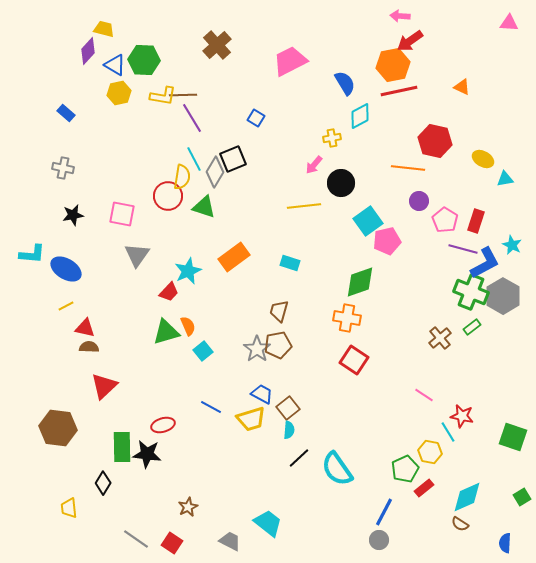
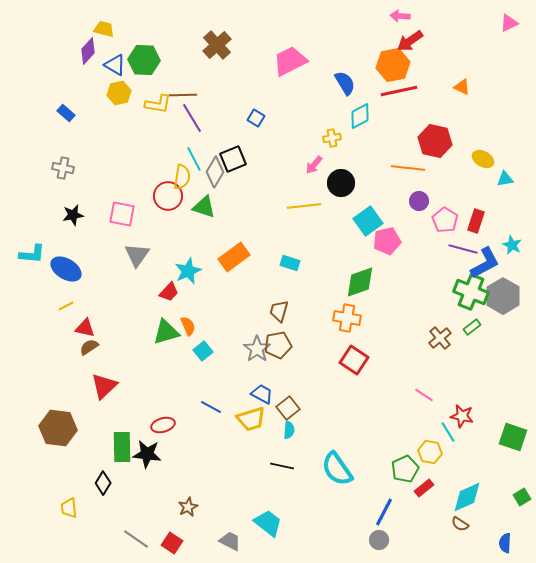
pink triangle at (509, 23): rotated 30 degrees counterclockwise
yellow L-shape at (163, 96): moved 5 px left, 8 px down
brown semicircle at (89, 347): rotated 36 degrees counterclockwise
black line at (299, 458): moved 17 px left, 8 px down; rotated 55 degrees clockwise
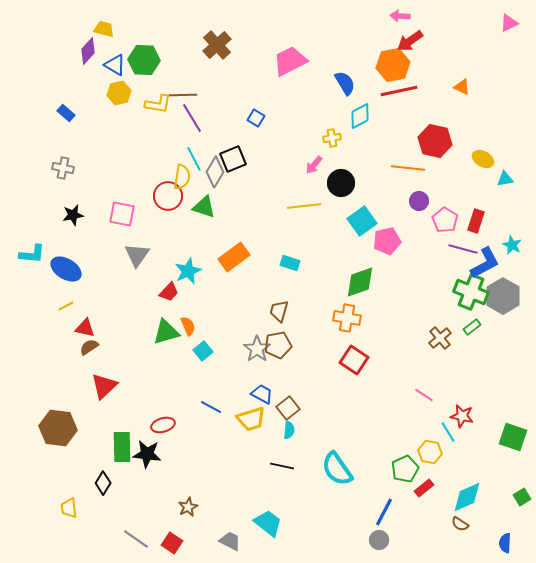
cyan square at (368, 221): moved 6 px left
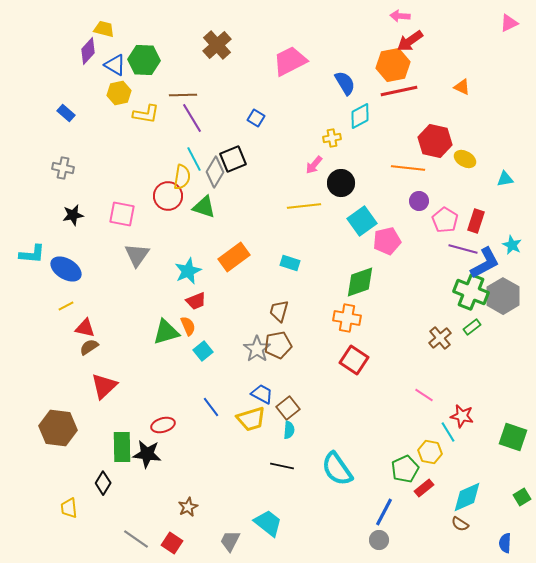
yellow L-shape at (158, 104): moved 12 px left, 10 px down
yellow ellipse at (483, 159): moved 18 px left
red trapezoid at (169, 292): moved 27 px right, 9 px down; rotated 25 degrees clockwise
blue line at (211, 407): rotated 25 degrees clockwise
gray trapezoid at (230, 541): rotated 90 degrees counterclockwise
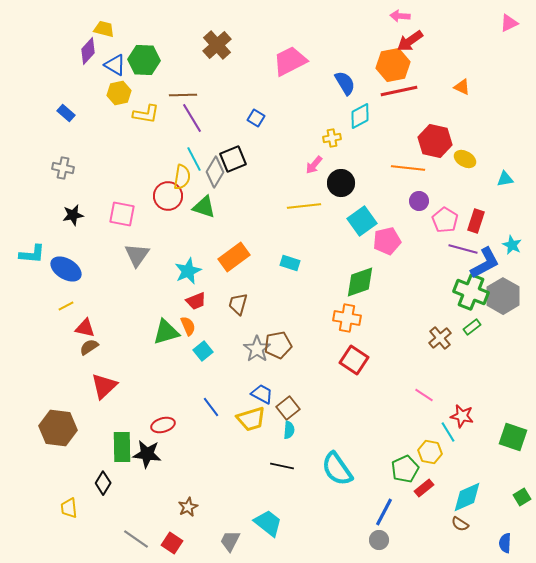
brown trapezoid at (279, 311): moved 41 px left, 7 px up
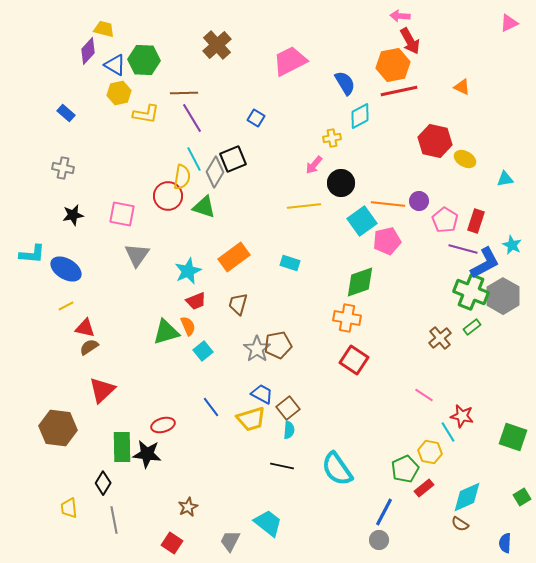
red arrow at (410, 41): rotated 84 degrees counterclockwise
brown line at (183, 95): moved 1 px right, 2 px up
orange line at (408, 168): moved 20 px left, 36 px down
red triangle at (104, 386): moved 2 px left, 4 px down
gray line at (136, 539): moved 22 px left, 19 px up; rotated 44 degrees clockwise
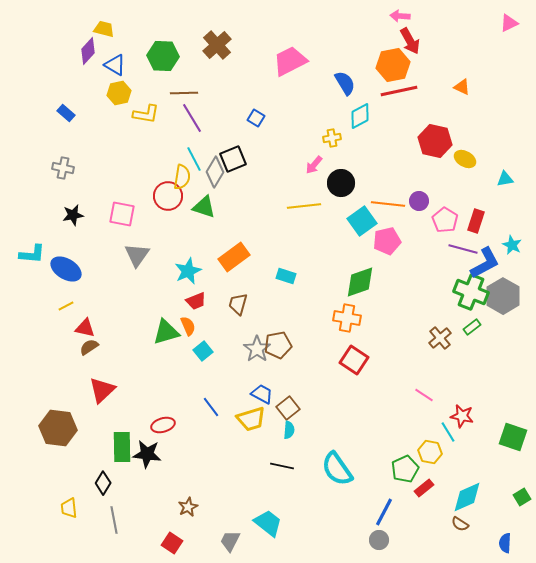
green hexagon at (144, 60): moved 19 px right, 4 px up
cyan rectangle at (290, 263): moved 4 px left, 13 px down
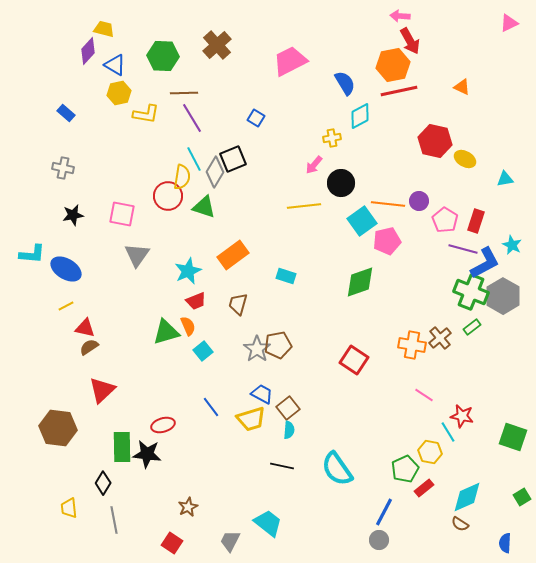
orange rectangle at (234, 257): moved 1 px left, 2 px up
orange cross at (347, 318): moved 65 px right, 27 px down
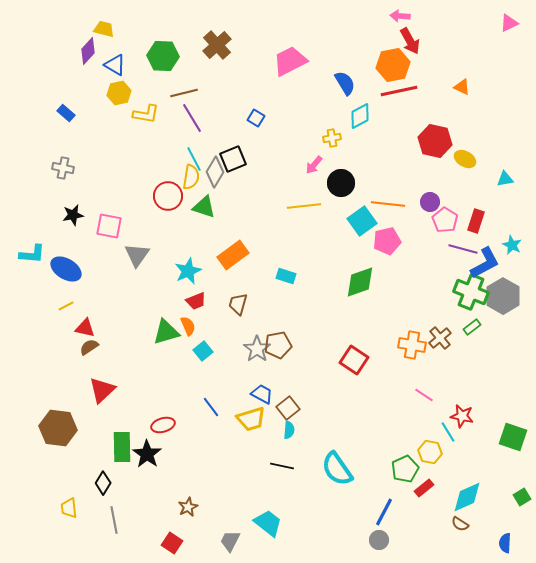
brown line at (184, 93): rotated 12 degrees counterclockwise
yellow semicircle at (182, 177): moved 9 px right
purple circle at (419, 201): moved 11 px right, 1 px down
pink square at (122, 214): moved 13 px left, 12 px down
black star at (147, 454): rotated 28 degrees clockwise
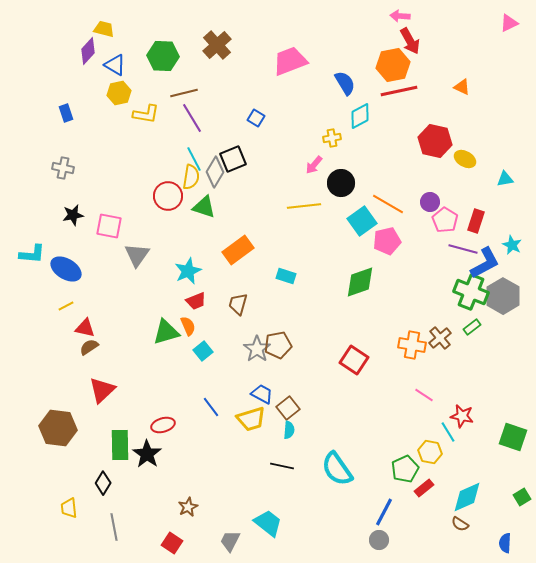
pink trapezoid at (290, 61): rotated 6 degrees clockwise
blue rectangle at (66, 113): rotated 30 degrees clockwise
orange line at (388, 204): rotated 24 degrees clockwise
orange rectangle at (233, 255): moved 5 px right, 5 px up
green rectangle at (122, 447): moved 2 px left, 2 px up
gray line at (114, 520): moved 7 px down
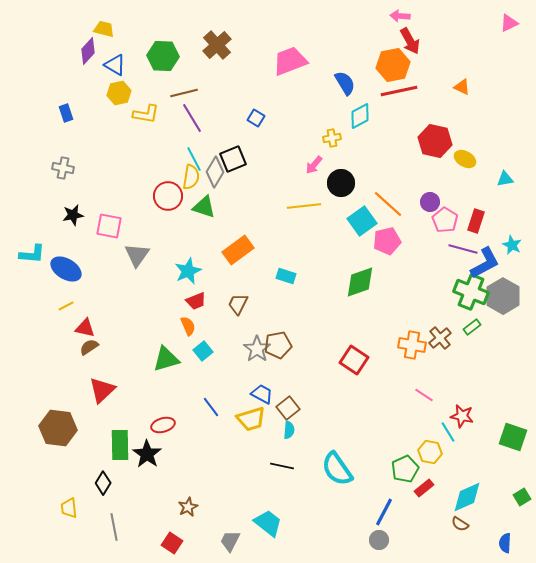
orange line at (388, 204): rotated 12 degrees clockwise
brown trapezoid at (238, 304): rotated 10 degrees clockwise
green triangle at (166, 332): moved 27 px down
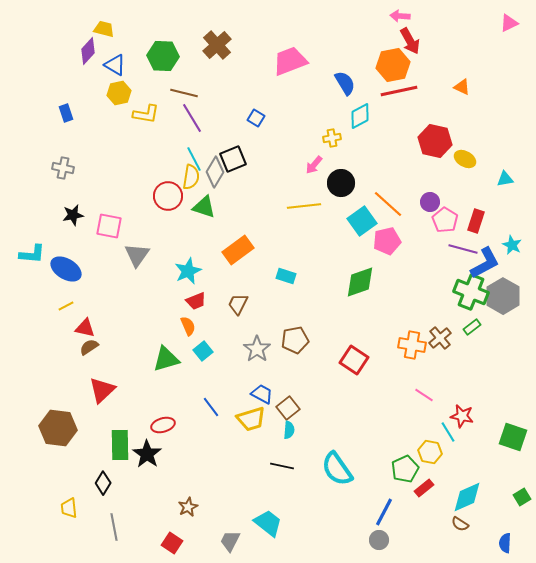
brown line at (184, 93): rotated 28 degrees clockwise
brown pentagon at (278, 345): moved 17 px right, 5 px up
